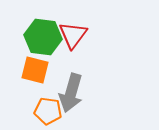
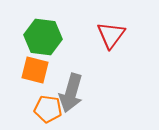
red triangle: moved 38 px right
orange pentagon: moved 2 px up
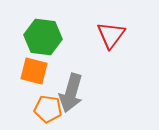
orange square: moved 1 px left, 1 px down
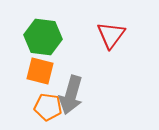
orange square: moved 6 px right
gray arrow: moved 2 px down
orange pentagon: moved 2 px up
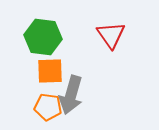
red triangle: rotated 12 degrees counterclockwise
orange square: moved 10 px right; rotated 16 degrees counterclockwise
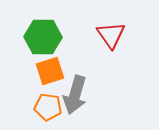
green hexagon: rotated 6 degrees counterclockwise
orange square: rotated 16 degrees counterclockwise
gray arrow: moved 4 px right
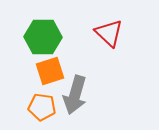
red triangle: moved 2 px left, 2 px up; rotated 12 degrees counterclockwise
orange pentagon: moved 6 px left
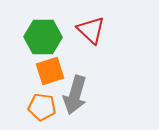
red triangle: moved 18 px left, 3 px up
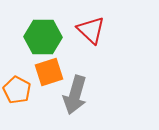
orange square: moved 1 px left, 1 px down
orange pentagon: moved 25 px left, 17 px up; rotated 20 degrees clockwise
